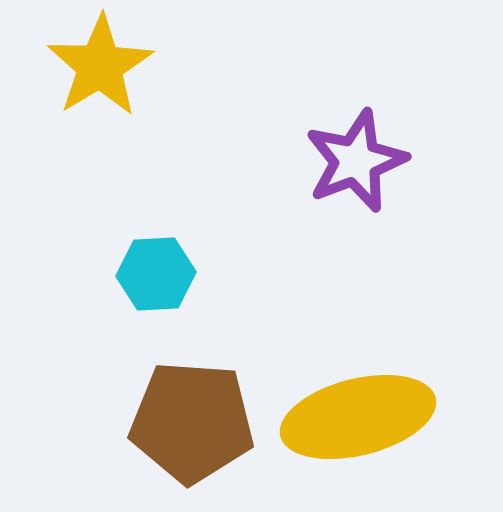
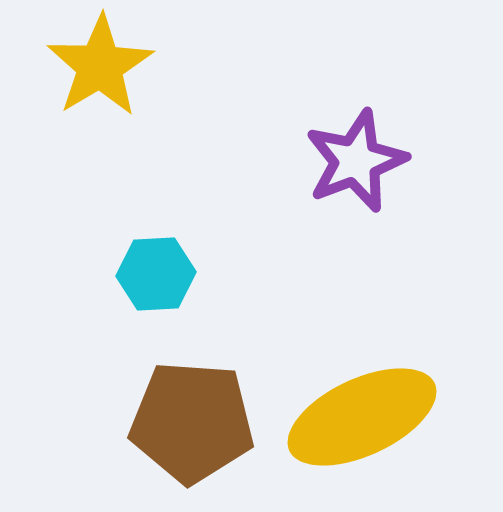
yellow ellipse: moved 4 px right; rotated 11 degrees counterclockwise
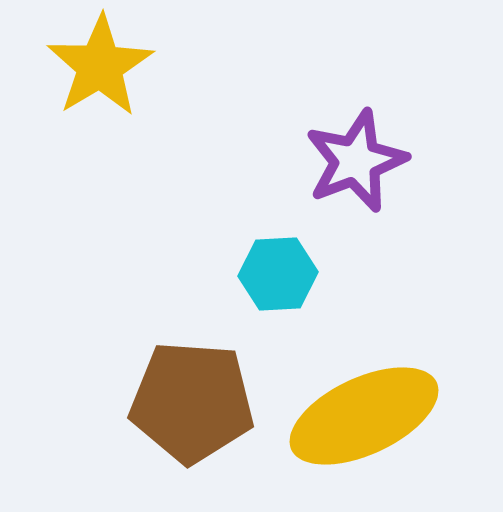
cyan hexagon: moved 122 px right
yellow ellipse: moved 2 px right, 1 px up
brown pentagon: moved 20 px up
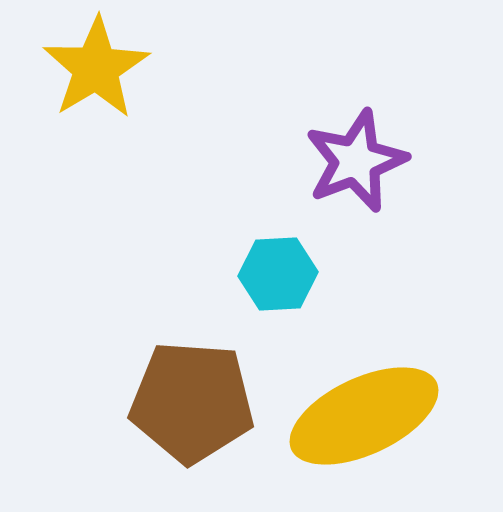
yellow star: moved 4 px left, 2 px down
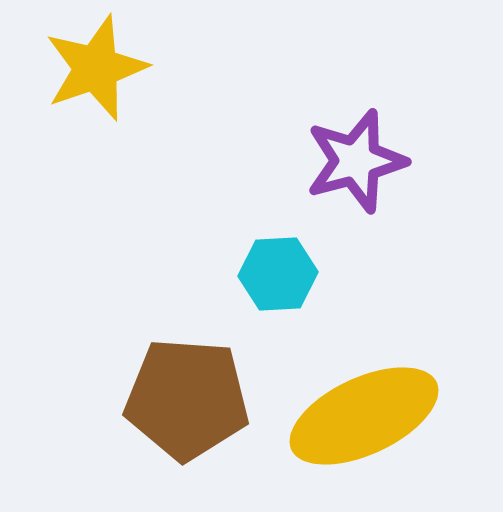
yellow star: rotated 12 degrees clockwise
purple star: rotated 6 degrees clockwise
brown pentagon: moved 5 px left, 3 px up
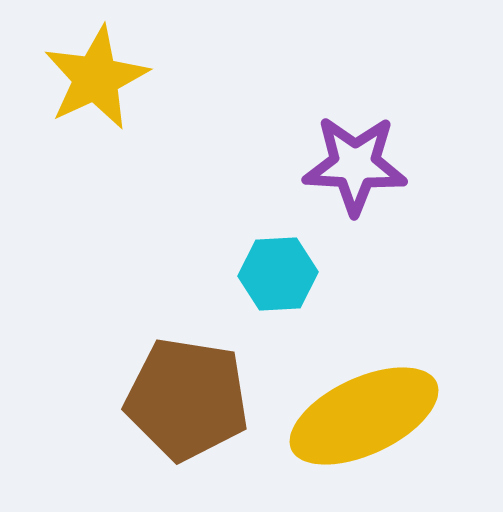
yellow star: moved 10 px down; rotated 6 degrees counterclockwise
purple star: moved 1 px left, 4 px down; rotated 18 degrees clockwise
brown pentagon: rotated 5 degrees clockwise
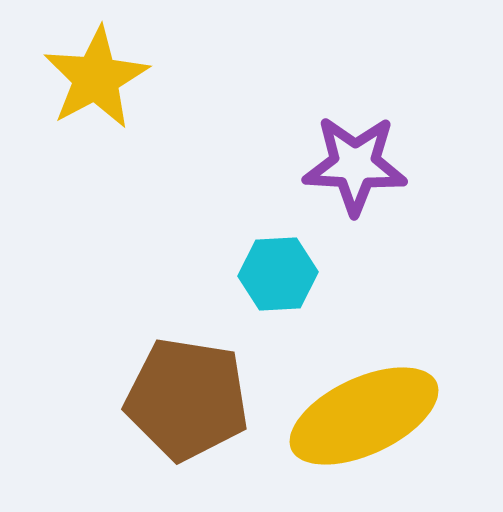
yellow star: rotated 3 degrees counterclockwise
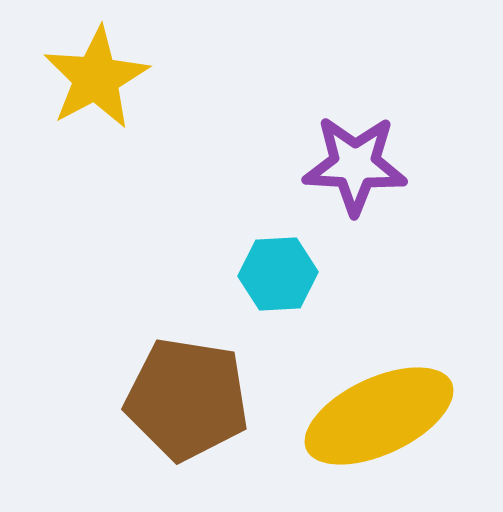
yellow ellipse: moved 15 px right
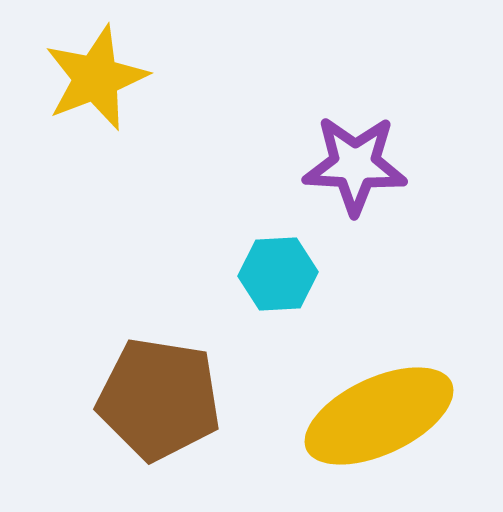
yellow star: rotated 7 degrees clockwise
brown pentagon: moved 28 px left
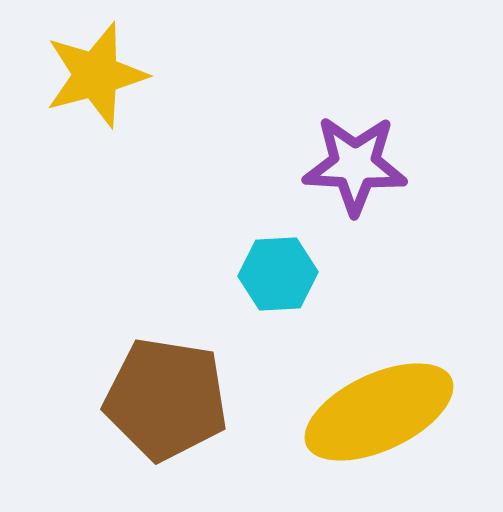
yellow star: moved 3 px up; rotated 6 degrees clockwise
brown pentagon: moved 7 px right
yellow ellipse: moved 4 px up
